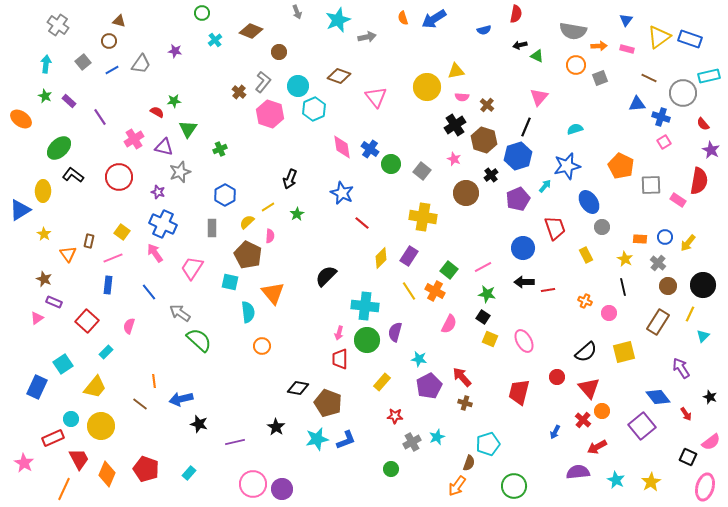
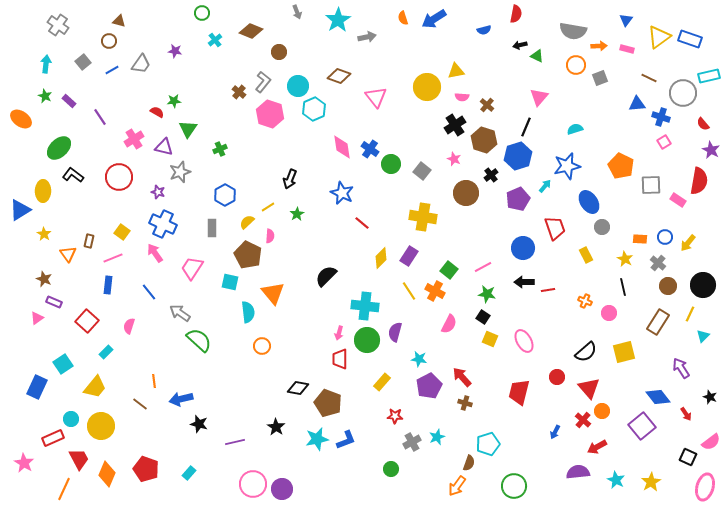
cyan star at (338, 20): rotated 10 degrees counterclockwise
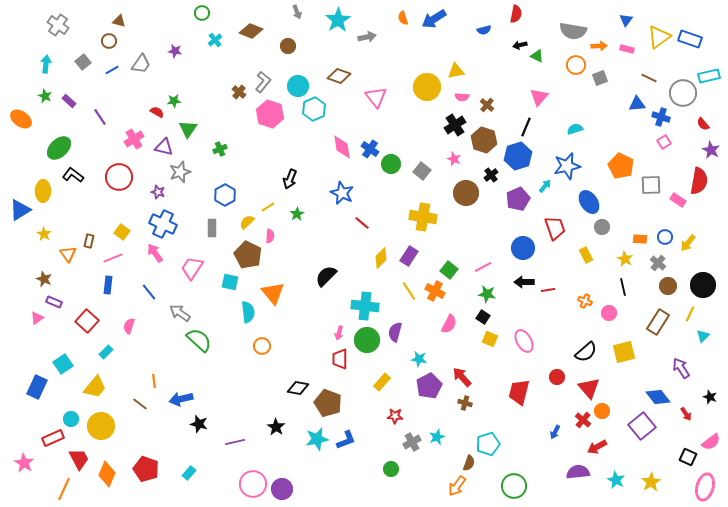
brown circle at (279, 52): moved 9 px right, 6 px up
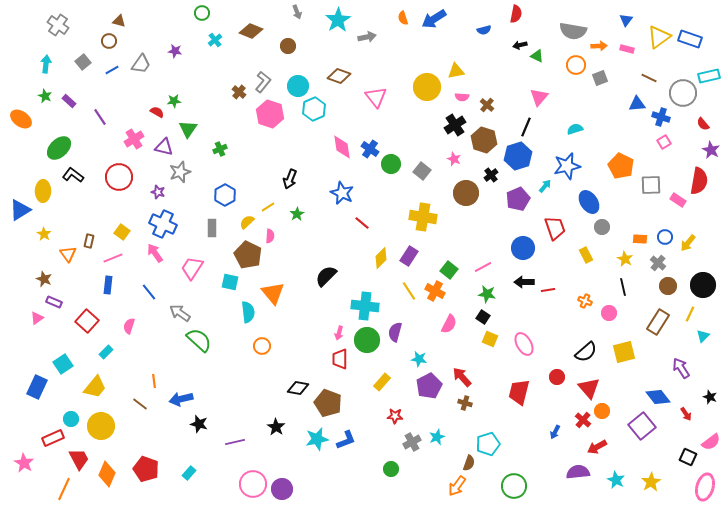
pink ellipse at (524, 341): moved 3 px down
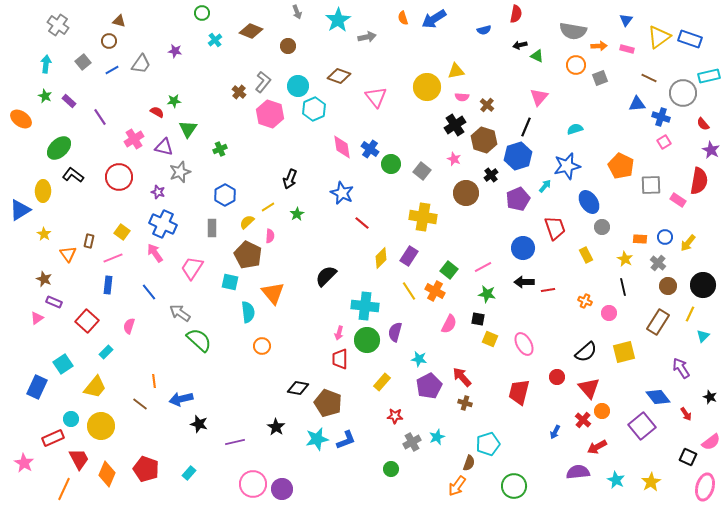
black square at (483, 317): moved 5 px left, 2 px down; rotated 24 degrees counterclockwise
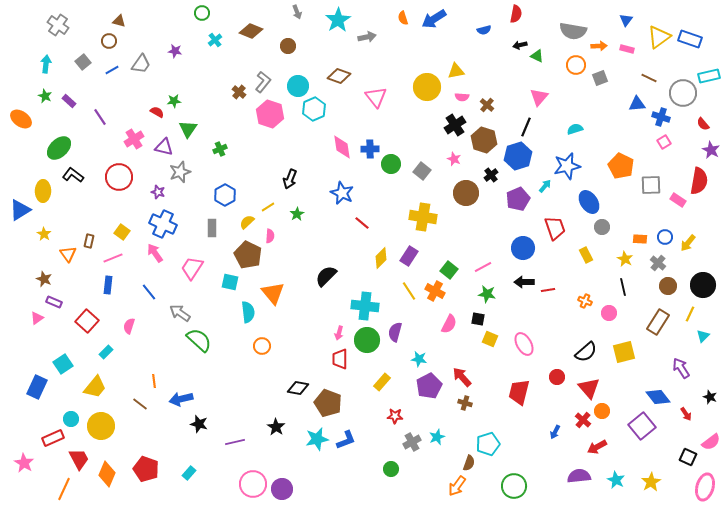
blue cross at (370, 149): rotated 36 degrees counterclockwise
purple semicircle at (578, 472): moved 1 px right, 4 px down
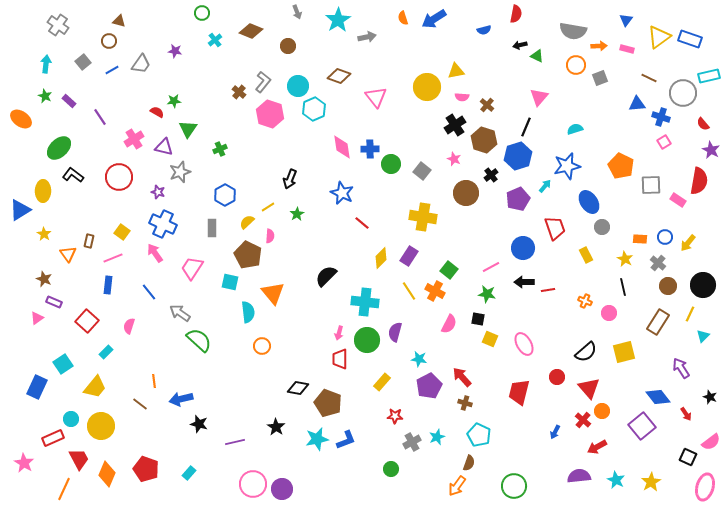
pink line at (483, 267): moved 8 px right
cyan cross at (365, 306): moved 4 px up
cyan pentagon at (488, 444): moved 9 px left, 9 px up; rotated 30 degrees counterclockwise
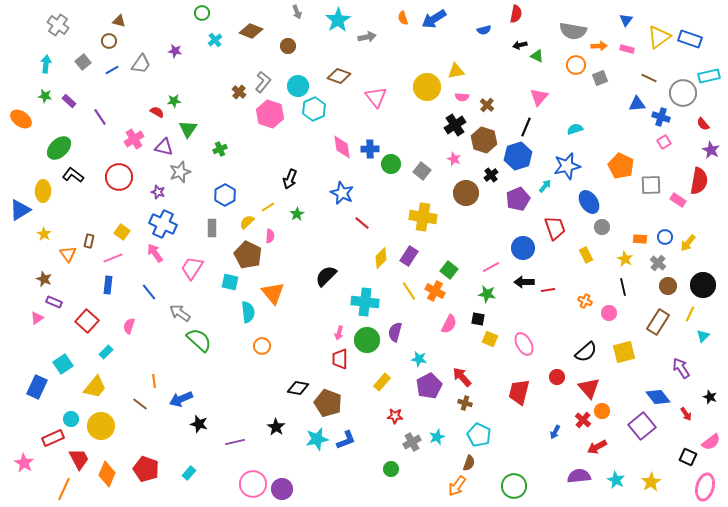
green star at (45, 96): rotated 16 degrees counterclockwise
blue arrow at (181, 399): rotated 10 degrees counterclockwise
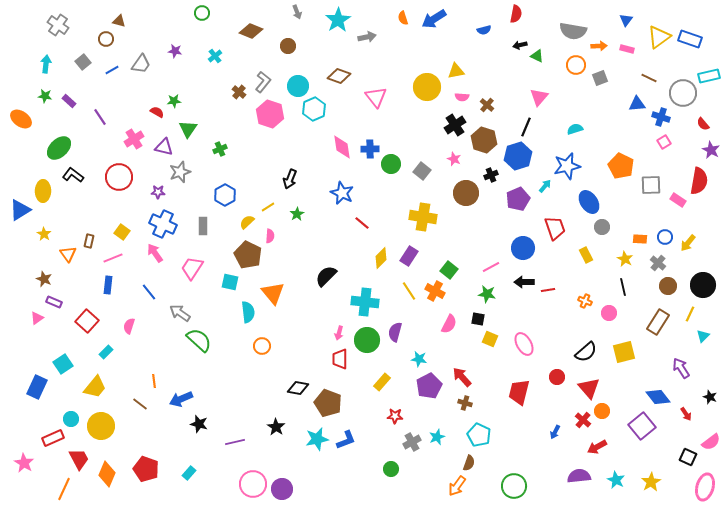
cyan cross at (215, 40): moved 16 px down
brown circle at (109, 41): moved 3 px left, 2 px up
black cross at (491, 175): rotated 16 degrees clockwise
purple star at (158, 192): rotated 16 degrees counterclockwise
gray rectangle at (212, 228): moved 9 px left, 2 px up
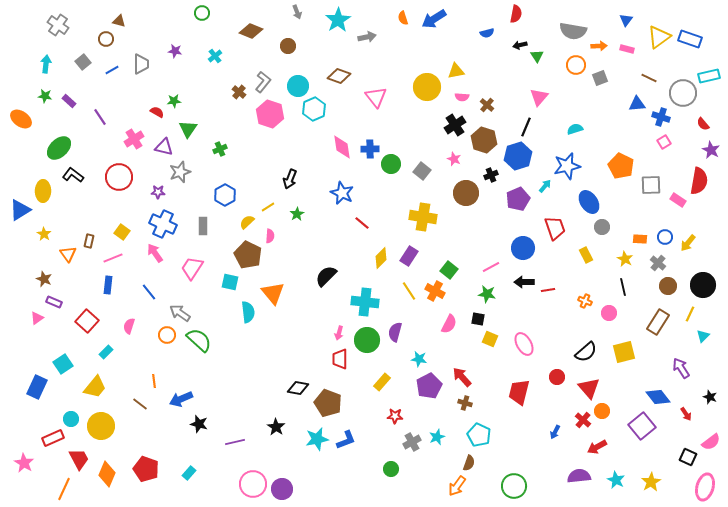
blue semicircle at (484, 30): moved 3 px right, 3 px down
green triangle at (537, 56): rotated 32 degrees clockwise
gray trapezoid at (141, 64): rotated 35 degrees counterclockwise
orange circle at (262, 346): moved 95 px left, 11 px up
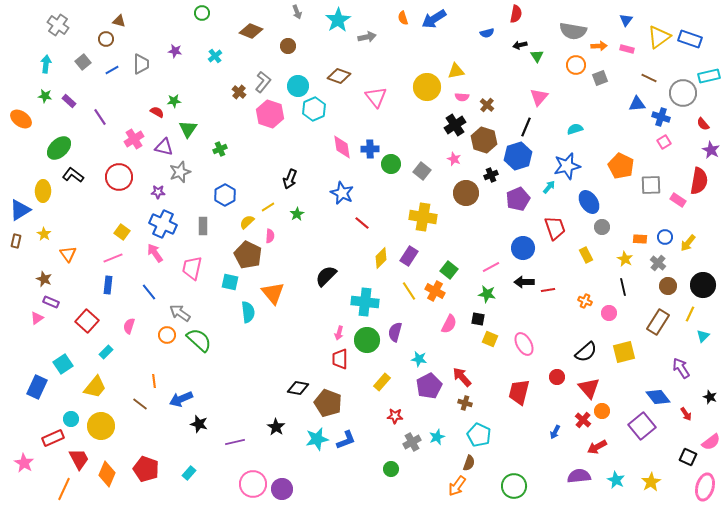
cyan arrow at (545, 186): moved 4 px right, 1 px down
brown rectangle at (89, 241): moved 73 px left
pink trapezoid at (192, 268): rotated 20 degrees counterclockwise
purple rectangle at (54, 302): moved 3 px left
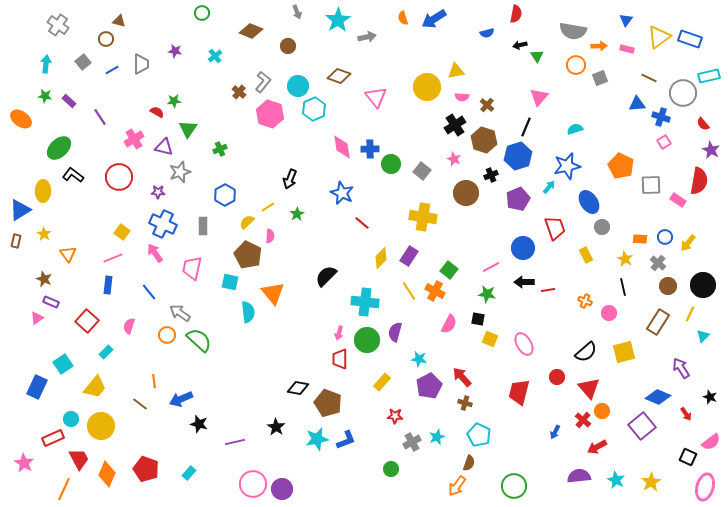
blue diamond at (658, 397): rotated 30 degrees counterclockwise
